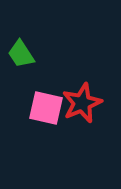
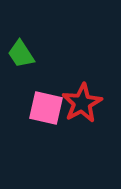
red star: rotated 6 degrees counterclockwise
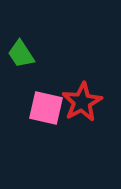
red star: moved 1 px up
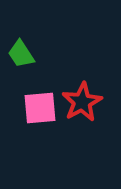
pink square: moved 6 px left; rotated 18 degrees counterclockwise
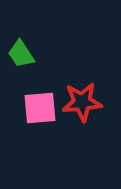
red star: rotated 24 degrees clockwise
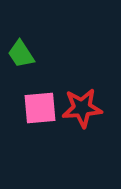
red star: moved 6 px down
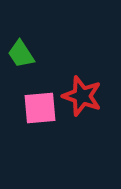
red star: moved 12 px up; rotated 24 degrees clockwise
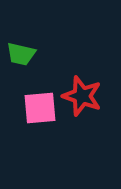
green trapezoid: rotated 44 degrees counterclockwise
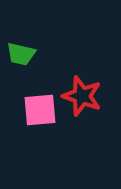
pink square: moved 2 px down
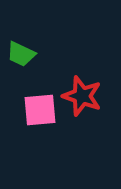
green trapezoid: rotated 12 degrees clockwise
